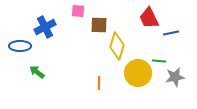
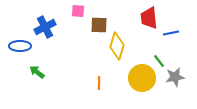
red trapezoid: rotated 20 degrees clockwise
green line: rotated 48 degrees clockwise
yellow circle: moved 4 px right, 5 px down
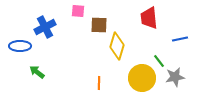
blue line: moved 9 px right, 6 px down
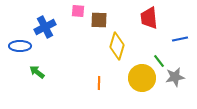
brown square: moved 5 px up
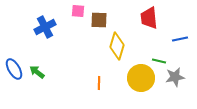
blue ellipse: moved 6 px left, 23 px down; rotated 60 degrees clockwise
green line: rotated 40 degrees counterclockwise
yellow circle: moved 1 px left
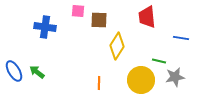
red trapezoid: moved 2 px left, 1 px up
blue cross: rotated 35 degrees clockwise
blue line: moved 1 px right, 1 px up; rotated 21 degrees clockwise
yellow diamond: rotated 16 degrees clockwise
blue ellipse: moved 2 px down
yellow circle: moved 2 px down
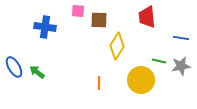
blue ellipse: moved 4 px up
gray star: moved 6 px right, 11 px up
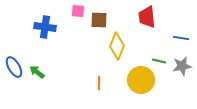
yellow diamond: rotated 12 degrees counterclockwise
gray star: moved 1 px right
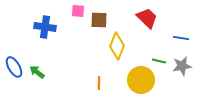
red trapezoid: moved 1 px down; rotated 140 degrees clockwise
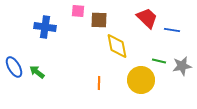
blue line: moved 9 px left, 8 px up
yellow diamond: rotated 32 degrees counterclockwise
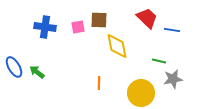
pink square: moved 16 px down; rotated 16 degrees counterclockwise
gray star: moved 9 px left, 13 px down
yellow circle: moved 13 px down
